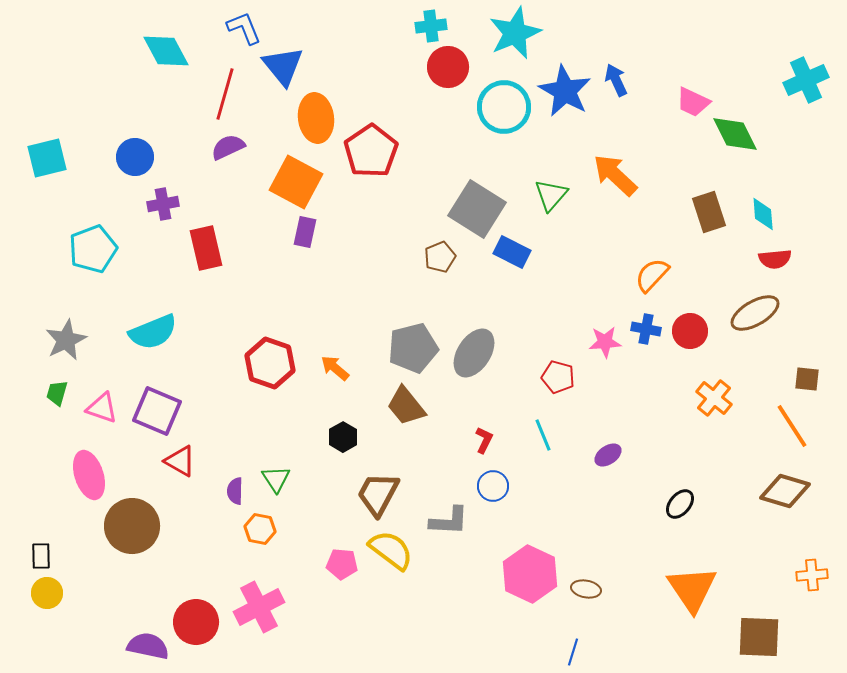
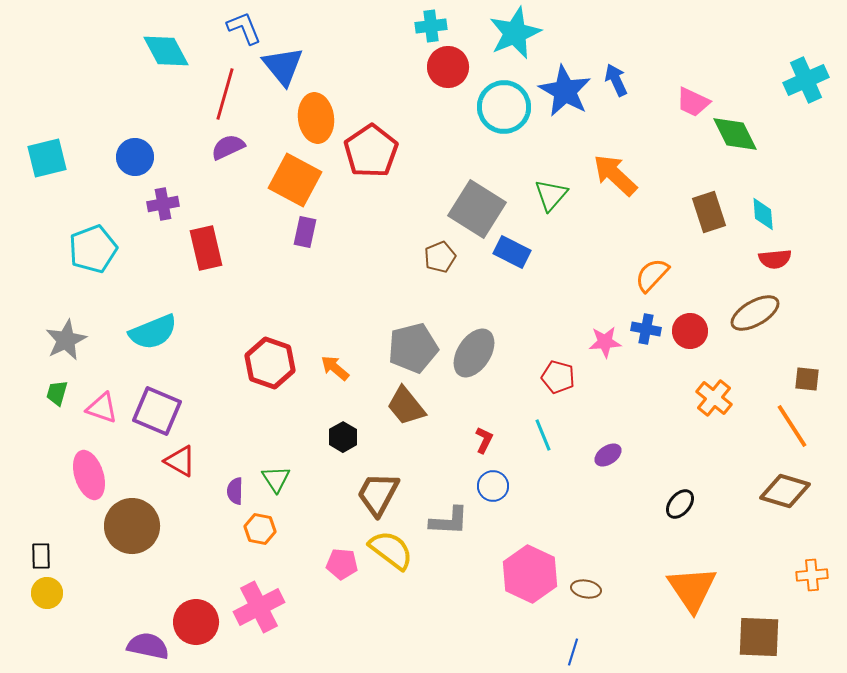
orange square at (296, 182): moved 1 px left, 2 px up
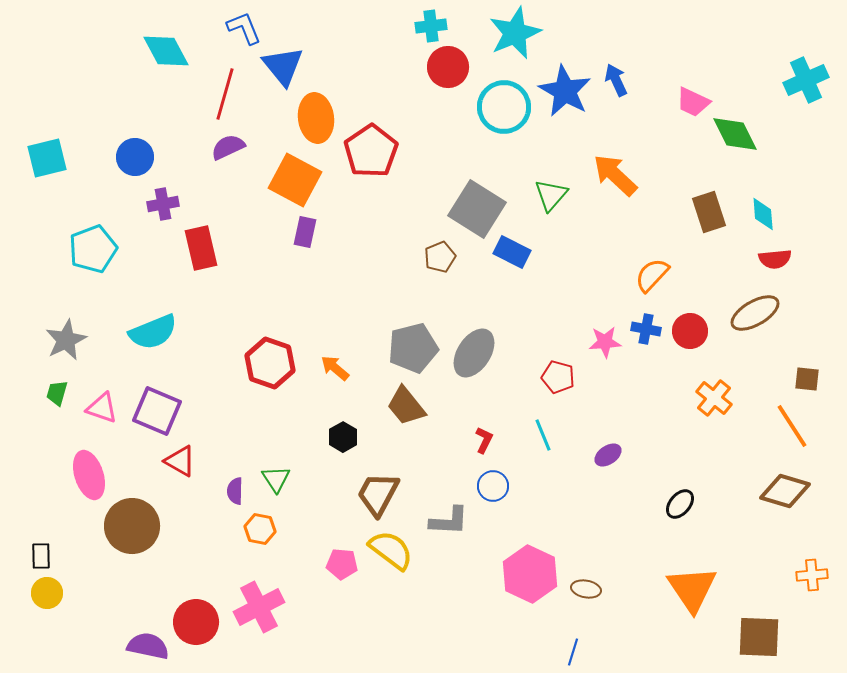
red rectangle at (206, 248): moved 5 px left
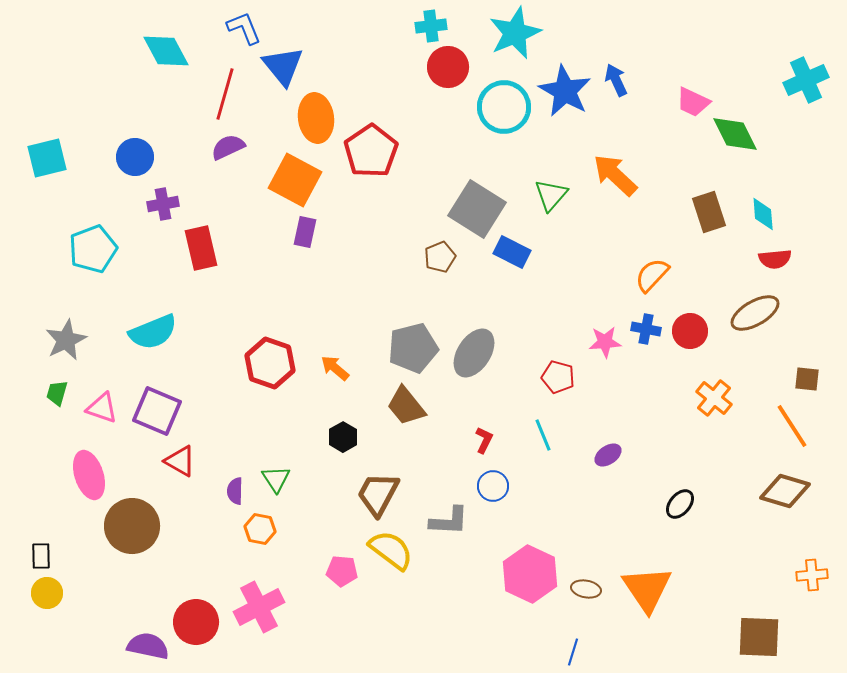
pink pentagon at (342, 564): moved 7 px down
orange triangle at (692, 589): moved 45 px left
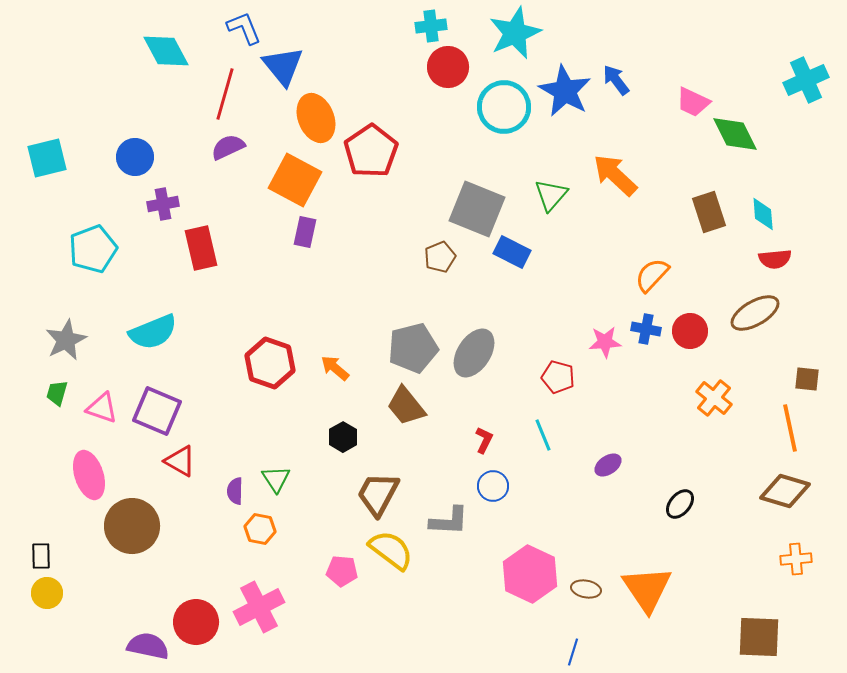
blue arrow at (616, 80): rotated 12 degrees counterclockwise
orange ellipse at (316, 118): rotated 15 degrees counterclockwise
gray square at (477, 209): rotated 10 degrees counterclockwise
orange line at (792, 426): moved 2 px left, 2 px down; rotated 21 degrees clockwise
purple ellipse at (608, 455): moved 10 px down
orange cross at (812, 575): moved 16 px left, 16 px up
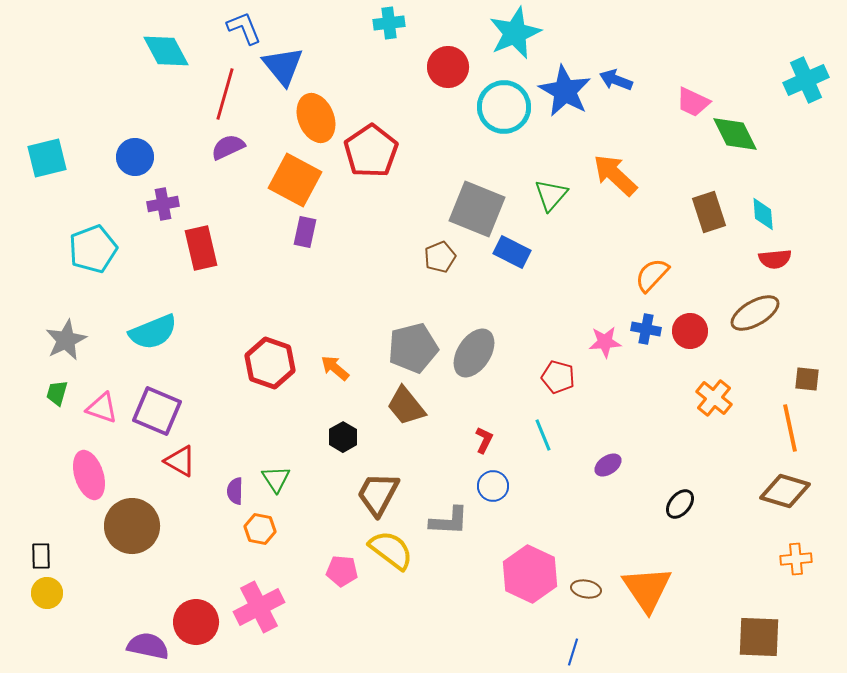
cyan cross at (431, 26): moved 42 px left, 3 px up
blue arrow at (616, 80): rotated 32 degrees counterclockwise
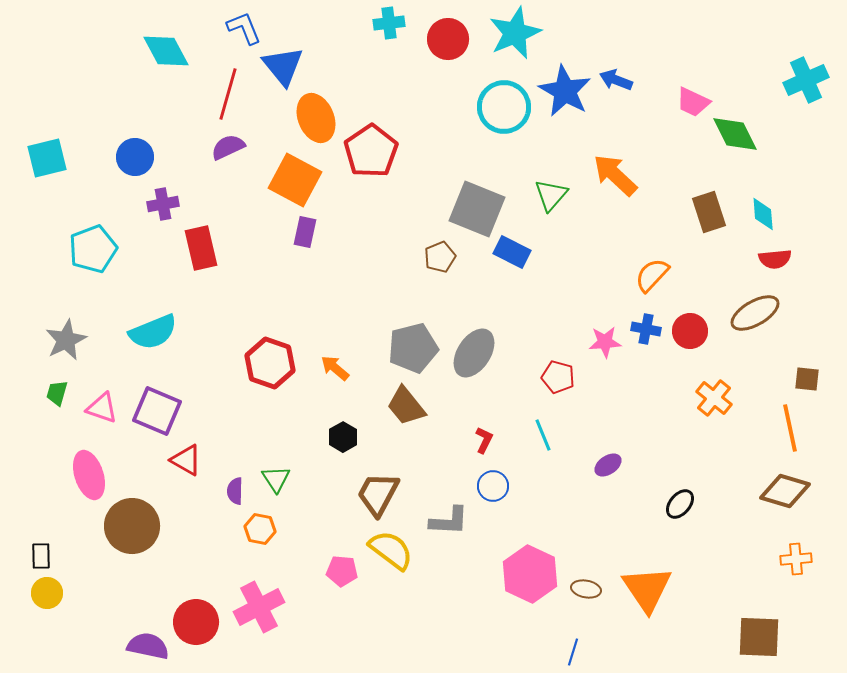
red circle at (448, 67): moved 28 px up
red line at (225, 94): moved 3 px right
red triangle at (180, 461): moved 6 px right, 1 px up
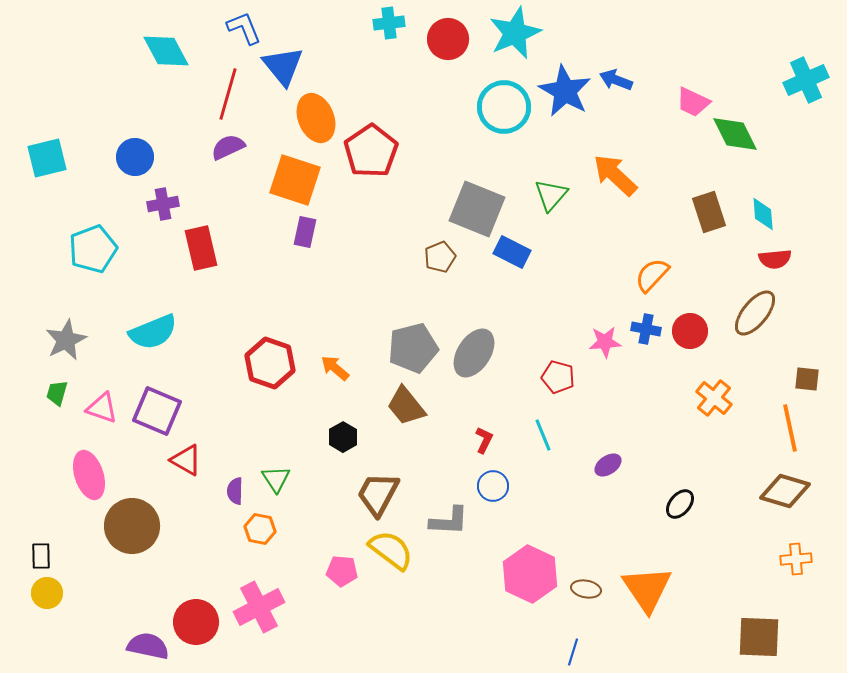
orange square at (295, 180): rotated 10 degrees counterclockwise
brown ellipse at (755, 313): rotated 21 degrees counterclockwise
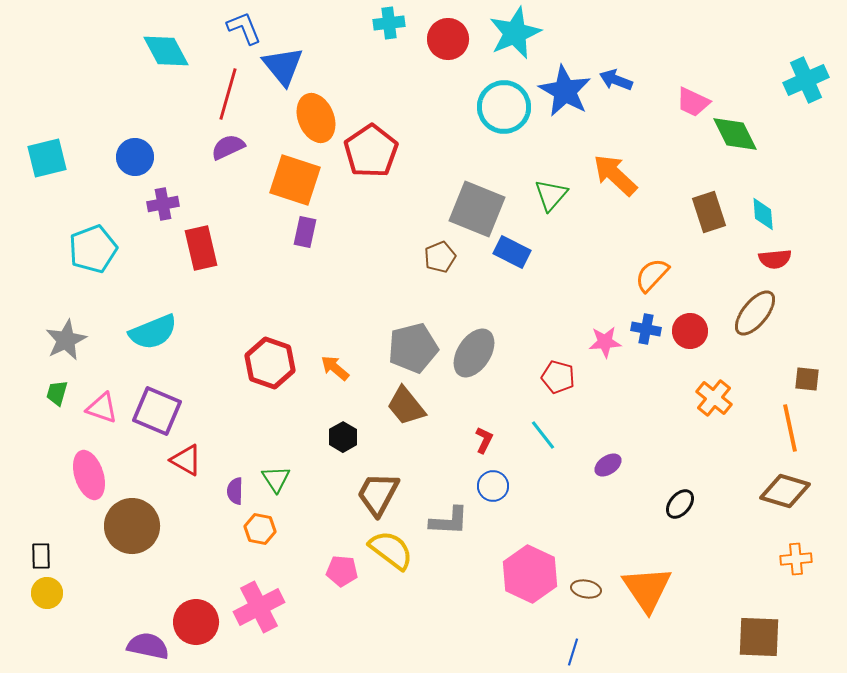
cyan line at (543, 435): rotated 16 degrees counterclockwise
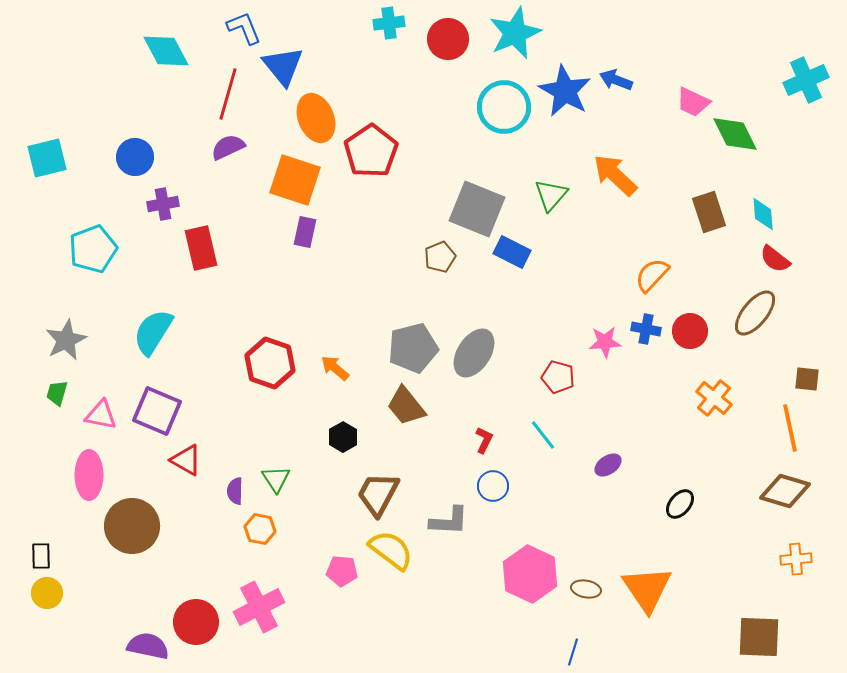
red semicircle at (775, 259): rotated 44 degrees clockwise
cyan semicircle at (153, 332): rotated 144 degrees clockwise
pink triangle at (102, 408): moved 1 px left, 7 px down; rotated 8 degrees counterclockwise
pink ellipse at (89, 475): rotated 18 degrees clockwise
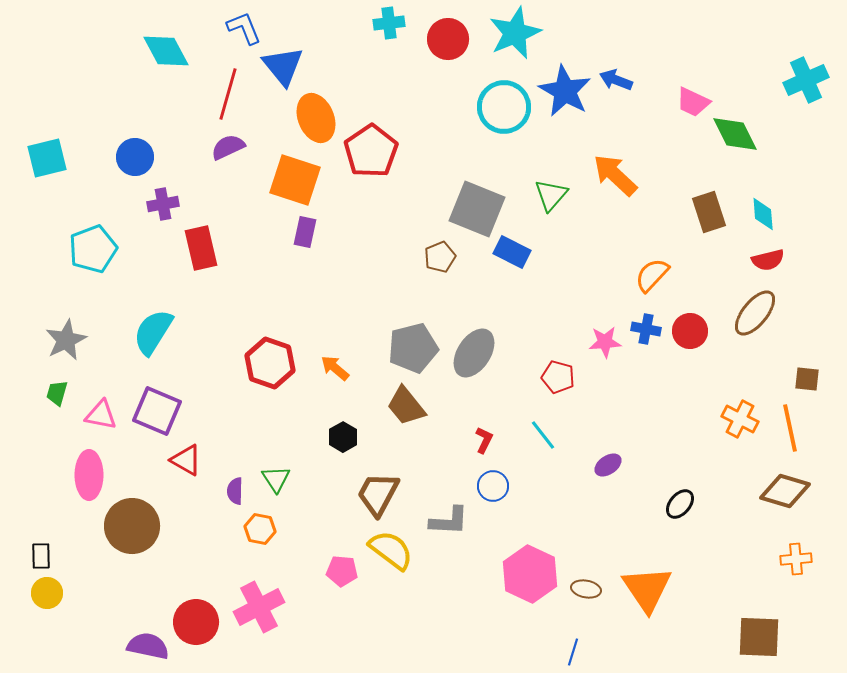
red semicircle at (775, 259): moved 7 px left, 1 px down; rotated 52 degrees counterclockwise
orange cross at (714, 398): moved 26 px right, 21 px down; rotated 12 degrees counterclockwise
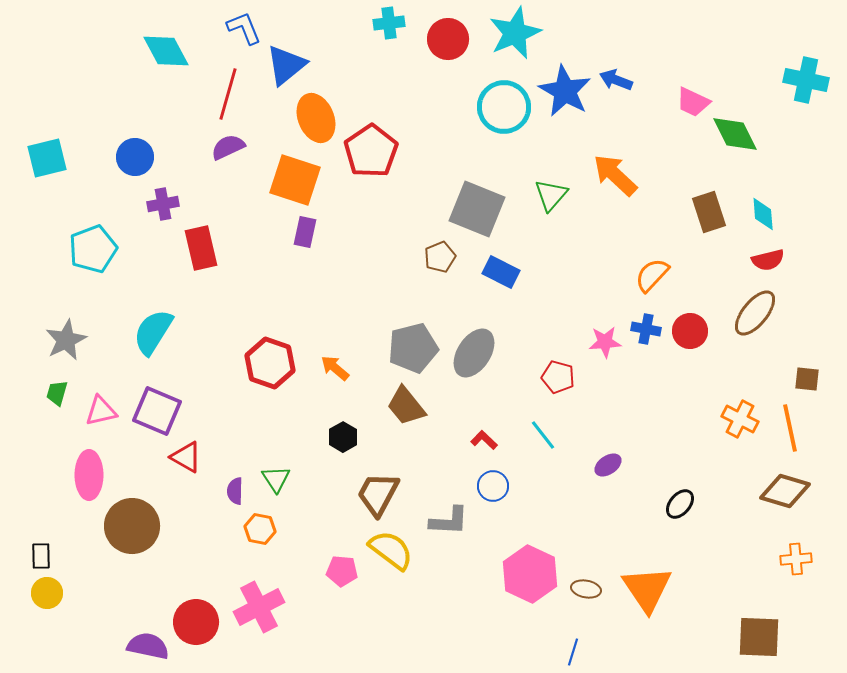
blue triangle at (283, 66): moved 3 px right, 1 px up; rotated 30 degrees clockwise
cyan cross at (806, 80): rotated 36 degrees clockwise
blue rectangle at (512, 252): moved 11 px left, 20 px down
pink triangle at (101, 415): moved 4 px up; rotated 24 degrees counterclockwise
red L-shape at (484, 440): rotated 72 degrees counterclockwise
red triangle at (186, 460): moved 3 px up
